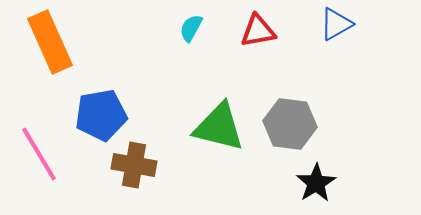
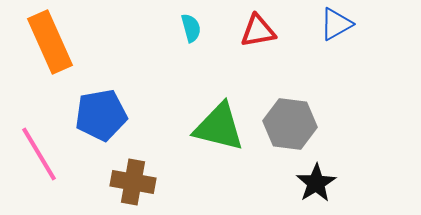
cyan semicircle: rotated 136 degrees clockwise
brown cross: moved 1 px left, 17 px down
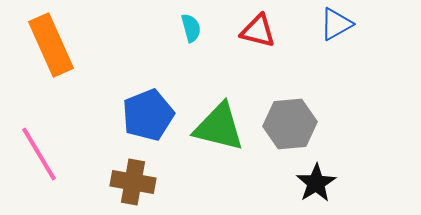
red triangle: rotated 24 degrees clockwise
orange rectangle: moved 1 px right, 3 px down
blue pentagon: moved 47 px right; rotated 12 degrees counterclockwise
gray hexagon: rotated 12 degrees counterclockwise
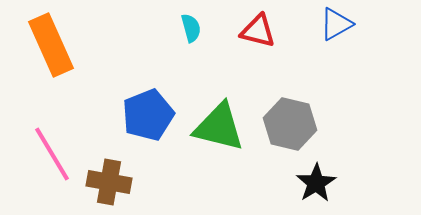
gray hexagon: rotated 18 degrees clockwise
pink line: moved 13 px right
brown cross: moved 24 px left
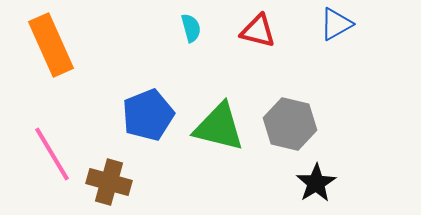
brown cross: rotated 6 degrees clockwise
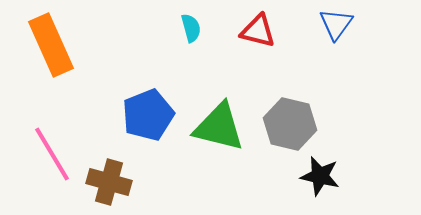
blue triangle: rotated 24 degrees counterclockwise
black star: moved 4 px right, 7 px up; rotated 27 degrees counterclockwise
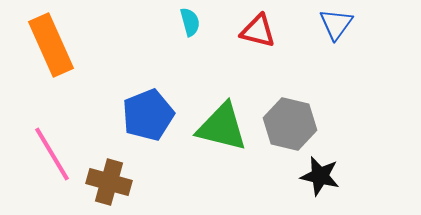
cyan semicircle: moved 1 px left, 6 px up
green triangle: moved 3 px right
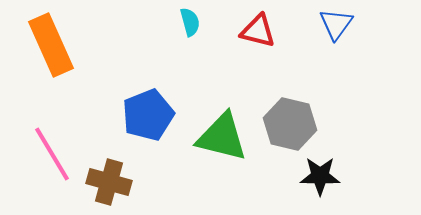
green triangle: moved 10 px down
black star: rotated 12 degrees counterclockwise
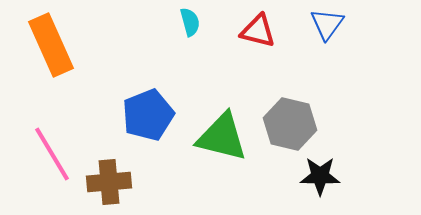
blue triangle: moved 9 px left
brown cross: rotated 21 degrees counterclockwise
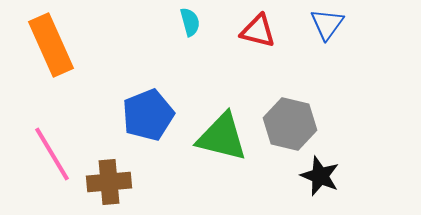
black star: rotated 21 degrees clockwise
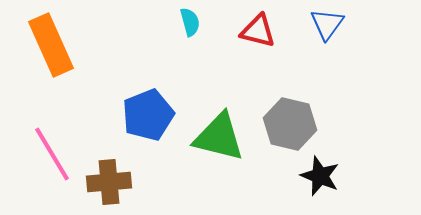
green triangle: moved 3 px left
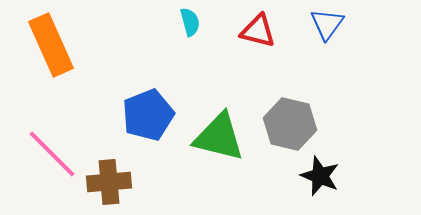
pink line: rotated 14 degrees counterclockwise
